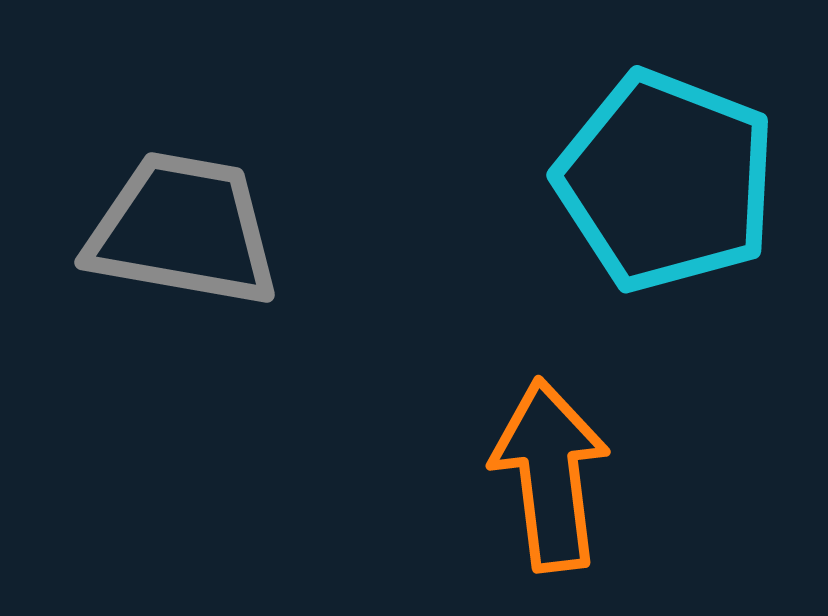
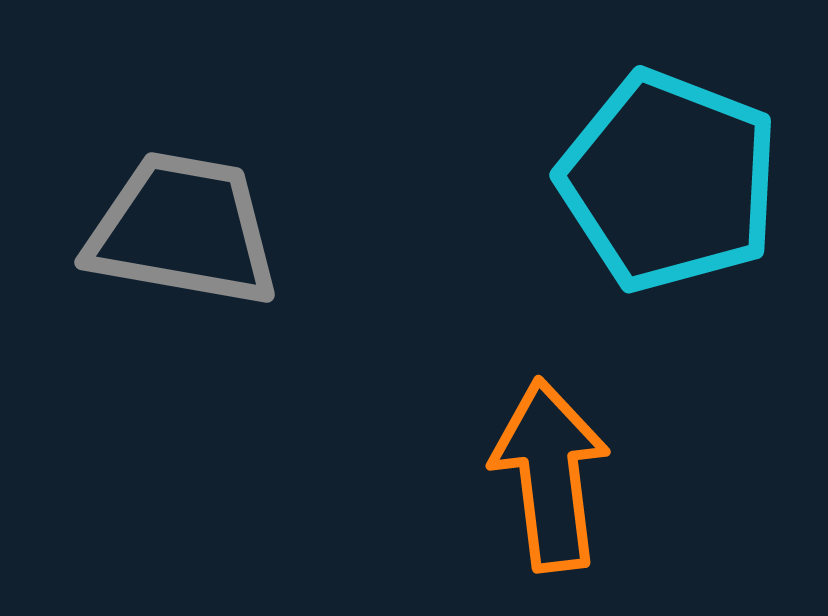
cyan pentagon: moved 3 px right
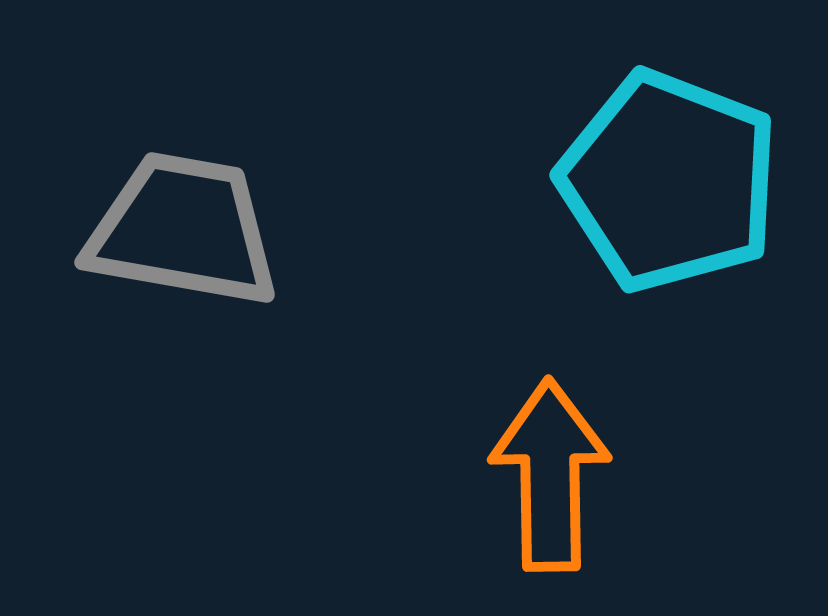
orange arrow: rotated 6 degrees clockwise
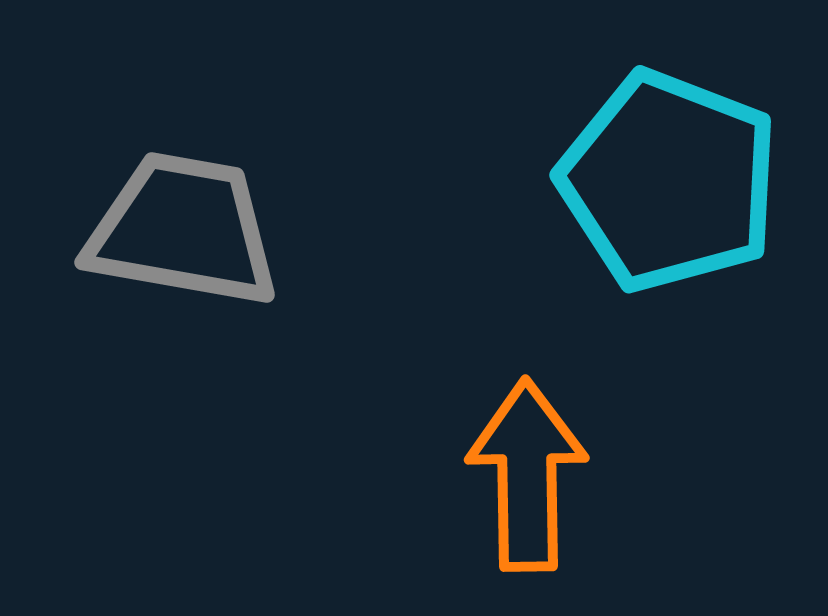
orange arrow: moved 23 px left
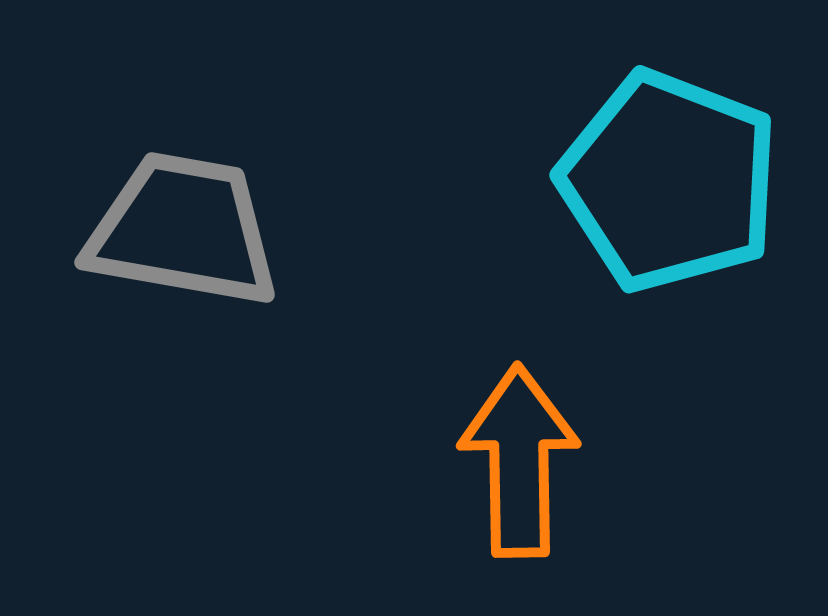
orange arrow: moved 8 px left, 14 px up
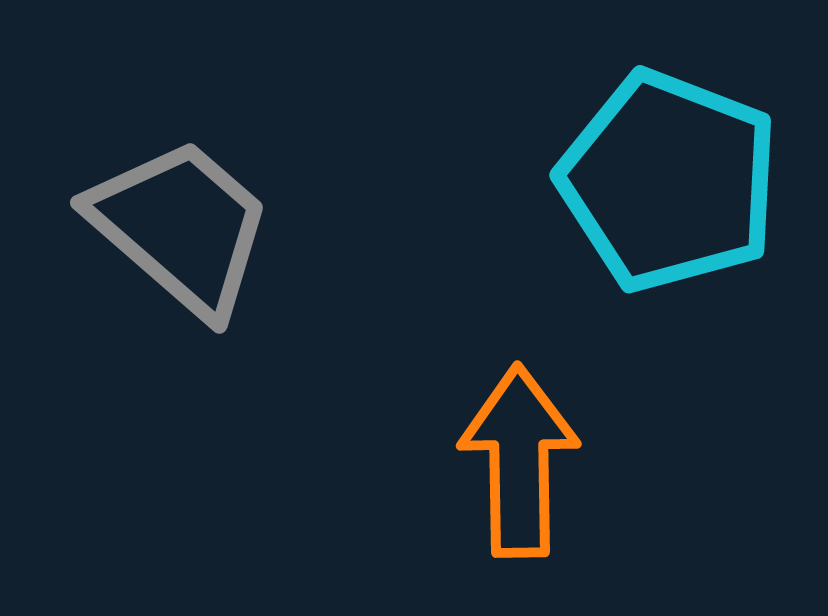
gray trapezoid: moved 2 px left, 3 px up; rotated 31 degrees clockwise
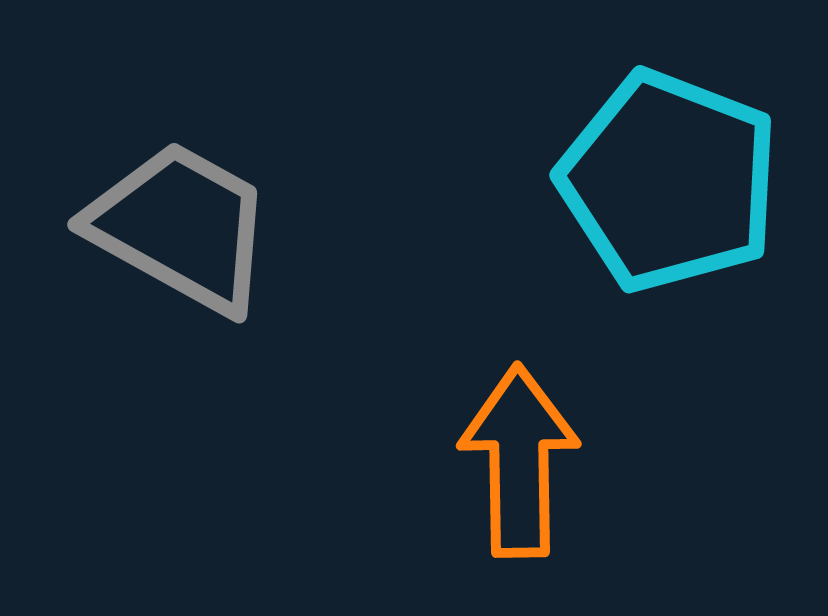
gray trapezoid: rotated 12 degrees counterclockwise
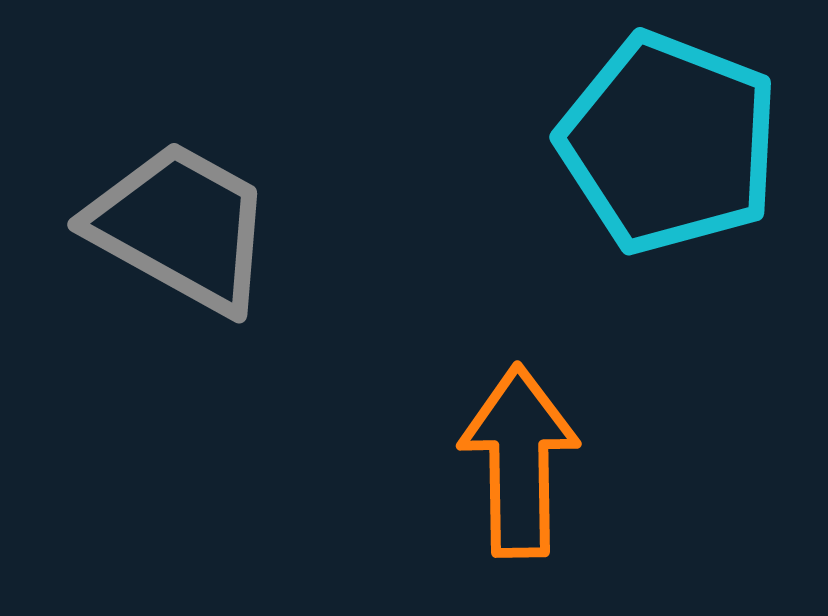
cyan pentagon: moved 38 px up
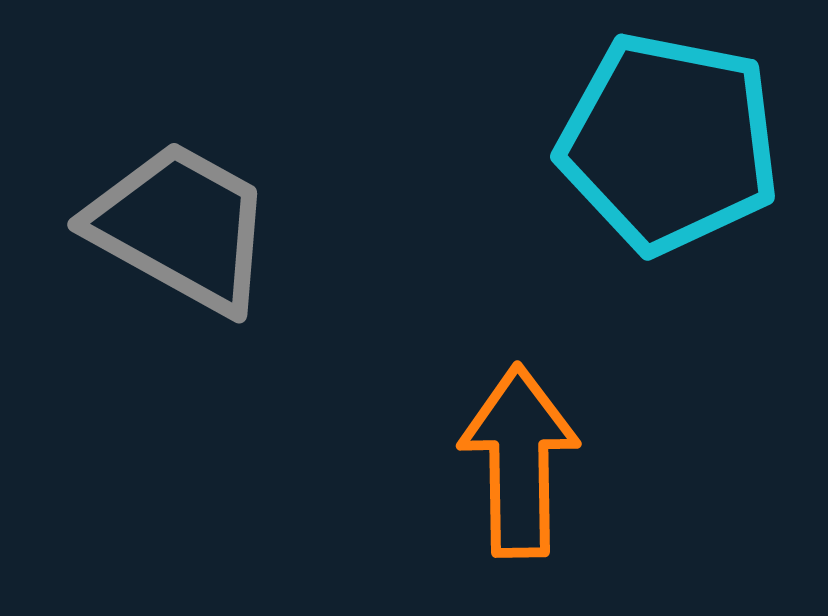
cyan pentagon: rotated 10 degrees counterclockwise
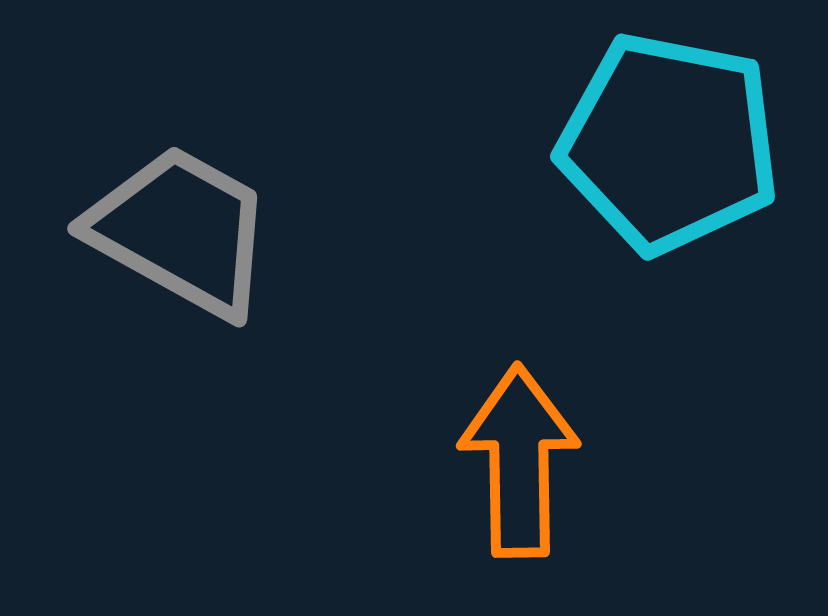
gray trapezoid: moved 4 px down
